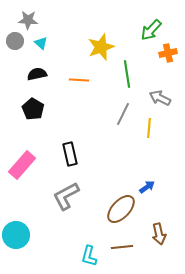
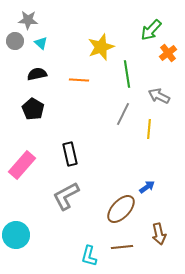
orange cross: rotated 24 degrees counterclockwise
gray arrow: moved 1 px left, 2 px up
yellow line: moved 1 px down
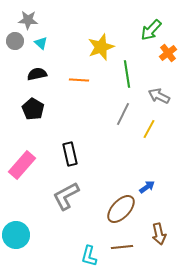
yellow line: rotated 24 degrees clockwise
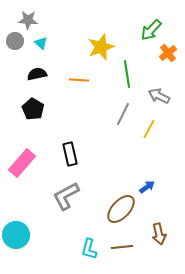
pink rectangle: moved 2 px up
cyan L-shape: moved 7 px up
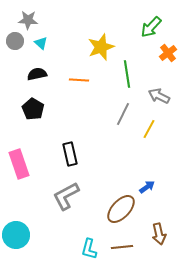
green arrow: moved 3 px up
pink rectangle: moved 3 px left, 1 px down; rotated 60 degrees counterclockwise
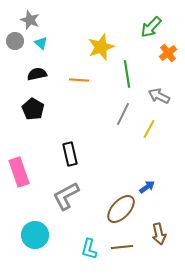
gray star: moved 2 px right; rotated 18 degrees clockwise
pink rectangle: moved 8 px down
cyan circle: moved 19 px right
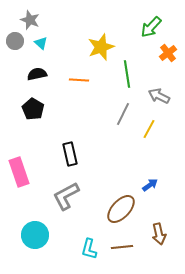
blue arrow: moved 3 px right, 2 px up
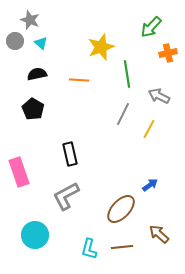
orange cross: rotated 24 degrees clockwise
brown arrow: rotated 145 degrees clockwise
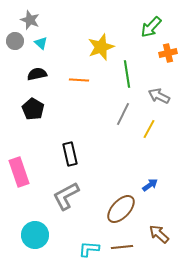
cyan L-shape: rotated 80 degrees clockwise
